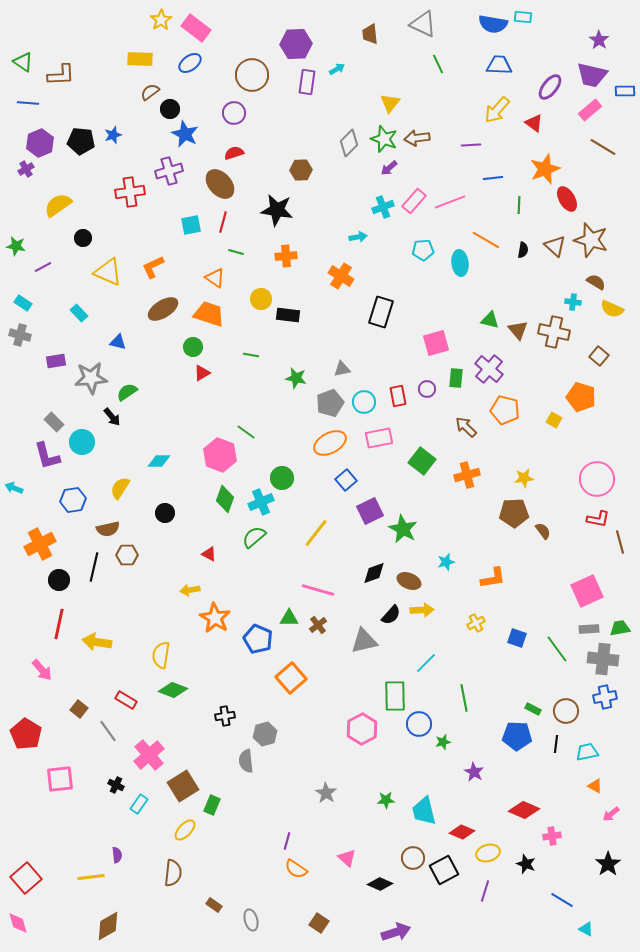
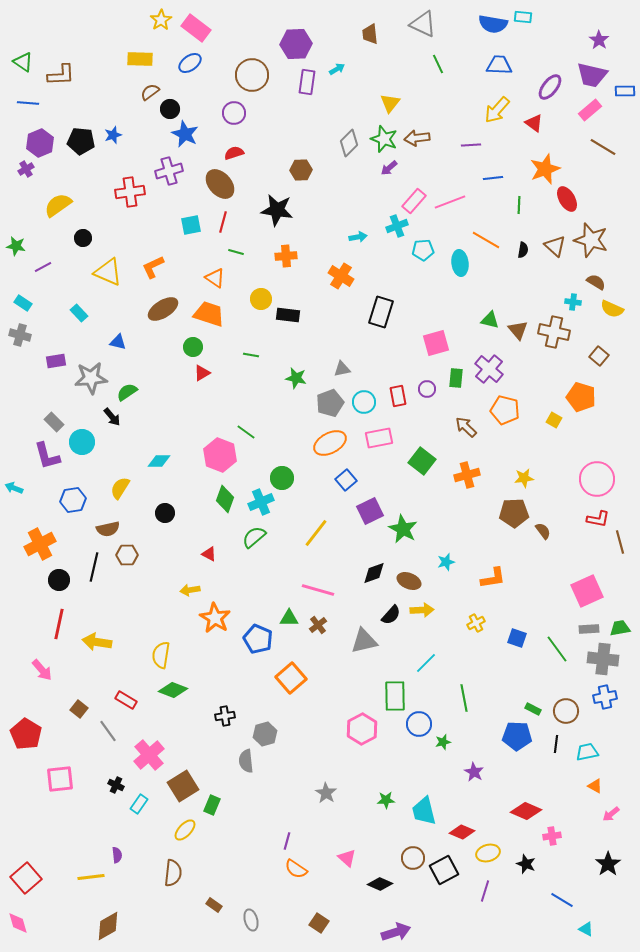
cyan cross at (383, 207): moved 14 px right, 19 px down
red diamond at (524, 810): moved 2 px right, 1 px down
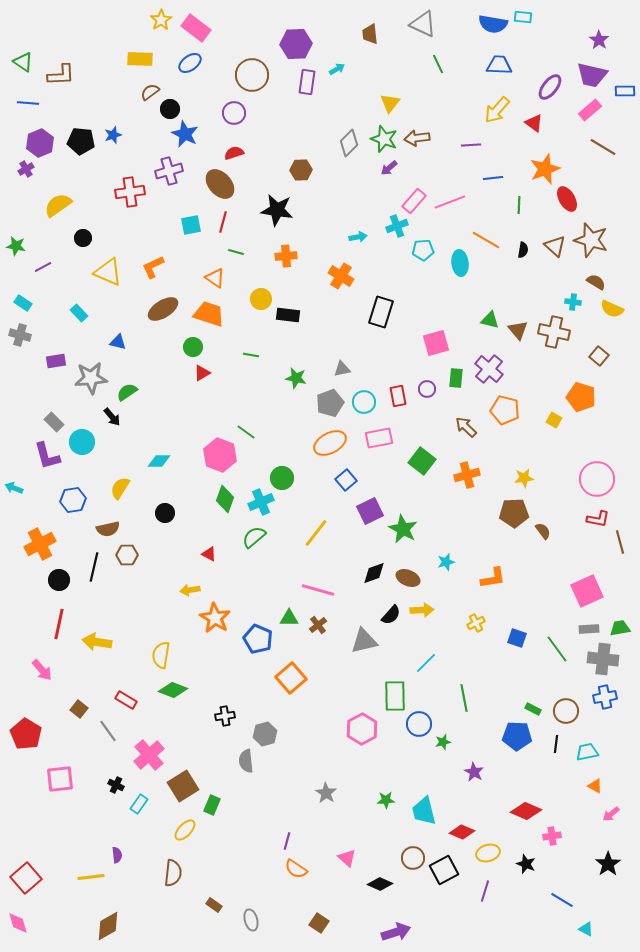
brown ellipse at (409, 581): moved 1 px left, 3 px up
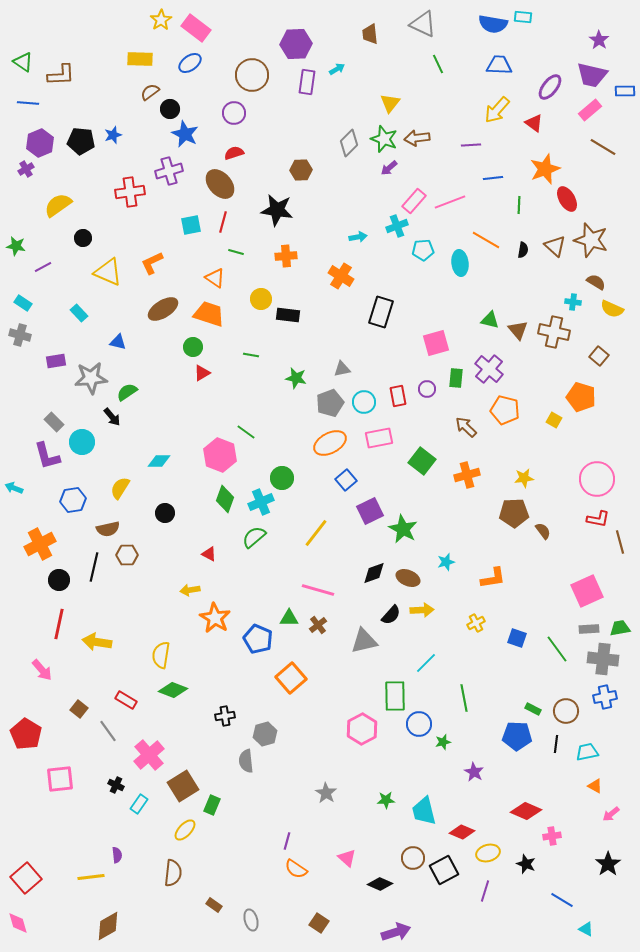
orange L-shape at (153, 267): moved 1 px left, 4 px up
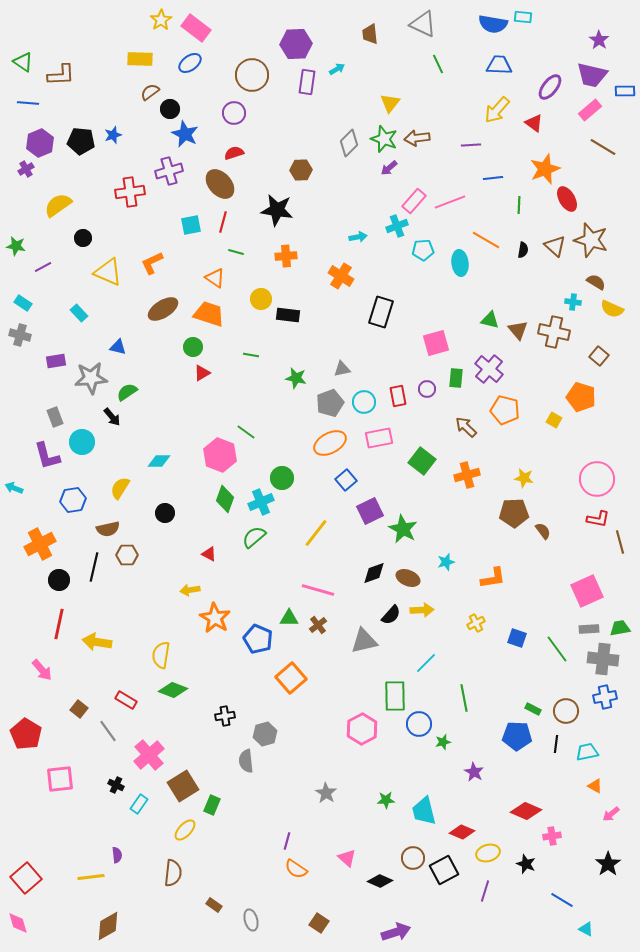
blue triangle at (118, 342): moved 5 px down
gray rectangle at (54, 422): moved 1 px right, 5 px up; rotated 24 degrees clockwise
yellow star at (524, 478): rotated 18 degrees clockwise
black diamond at (380, 884): moved 3 px up
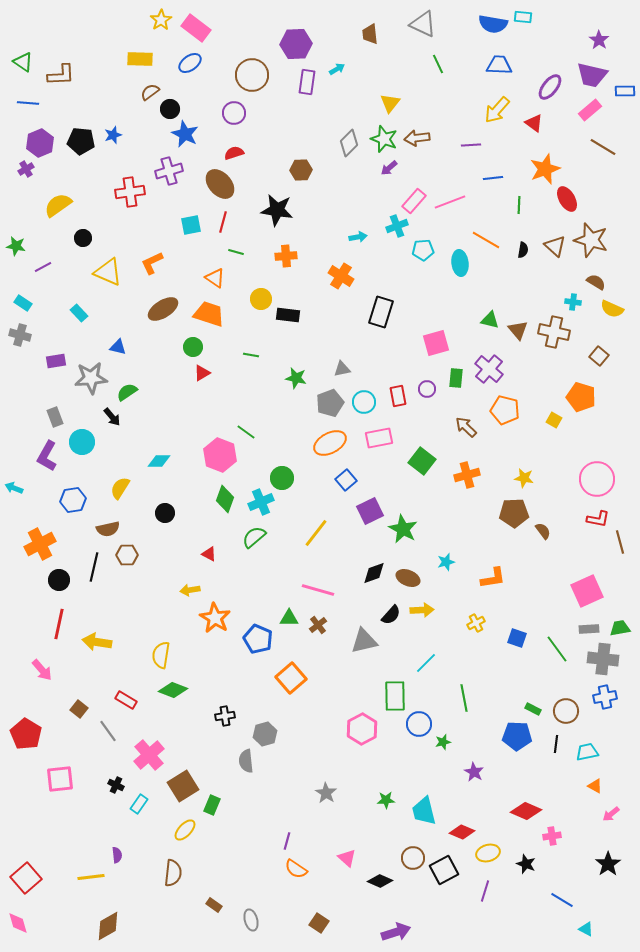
purple L-shape at (47, 456): rotated 44 degrees clockwise
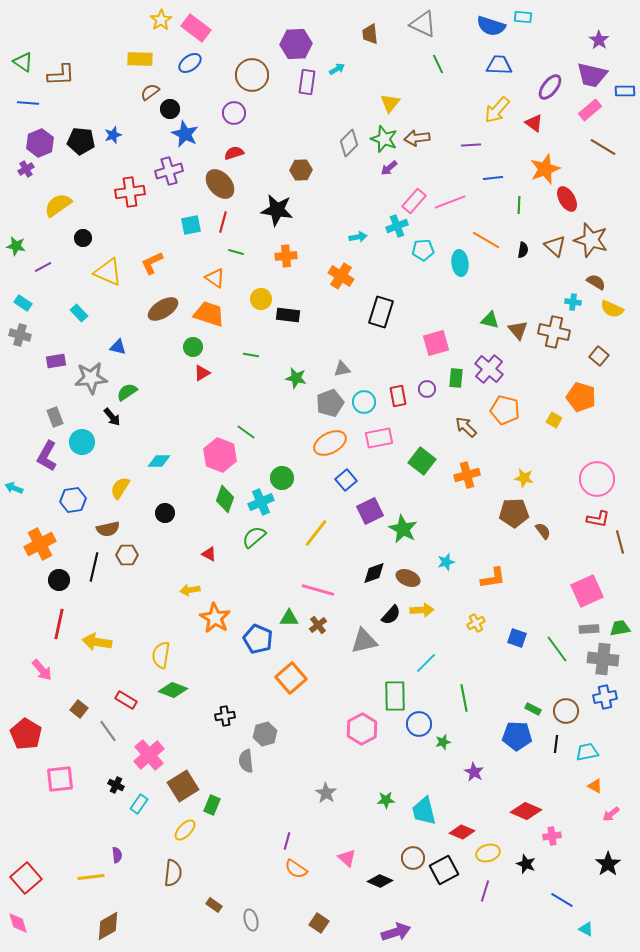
blue semicircle at (493, 24): moved 2 px left, 2 px down; rotated 8 degrees clockwise
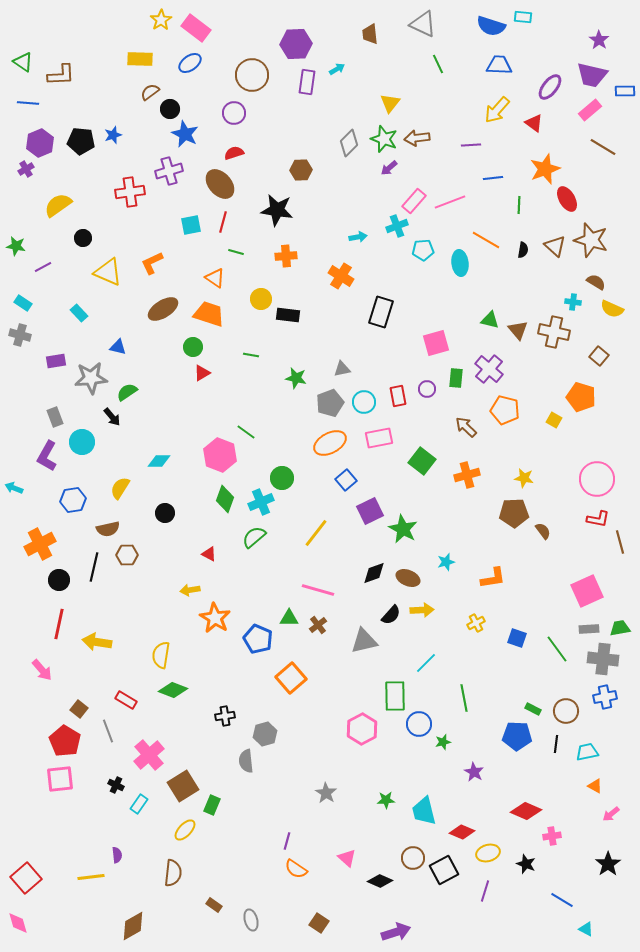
gray line at (108, 731): rotated 15 degrees clockwise
red pentagon at (26, 734): moved 39 px right, 7 px down
brown diamond at (108, 926): moved 25 px right
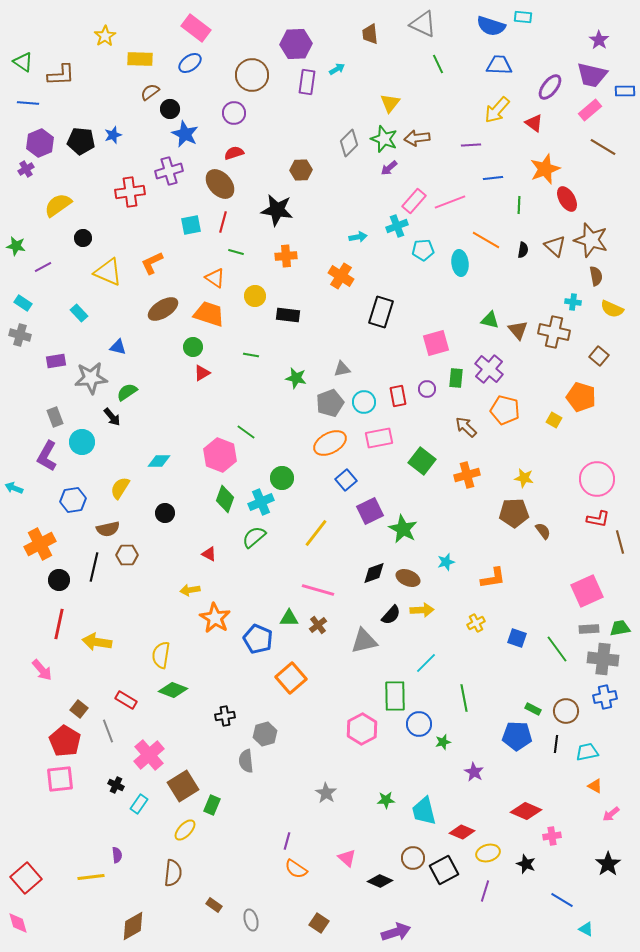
yellow star at (161, 20): moved 56 px left, 16 px down
brown semicircle at (596, 282): moved 6 px up; rotated 48 degrees clockwise
yellow circle at (261, 299): moved 6 px left, 3 px up
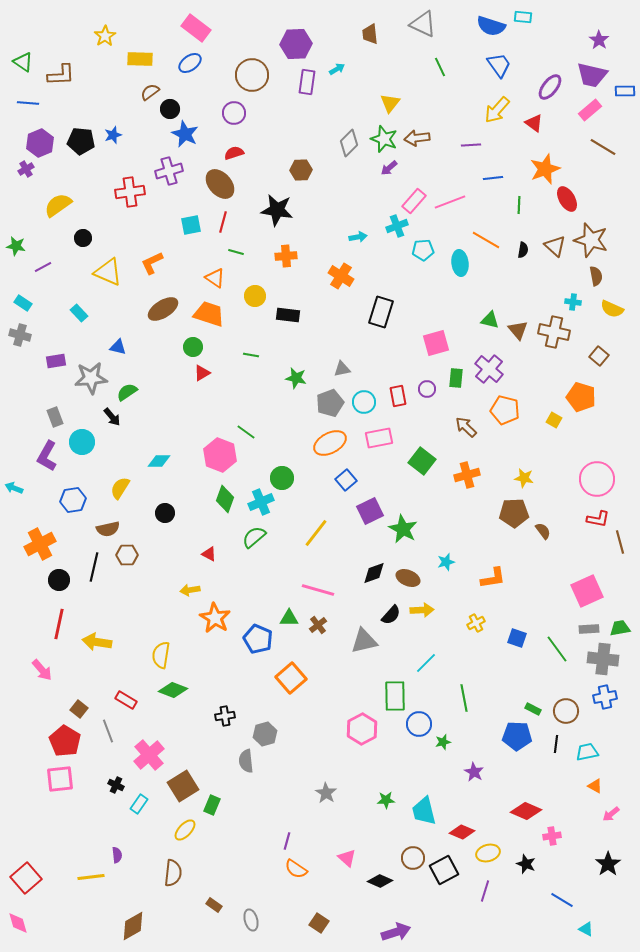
green line at (438, 64): moved 2 px right, 3 px down
blue trapezoid at (499, 65): rotated 52 degrees clockwise
